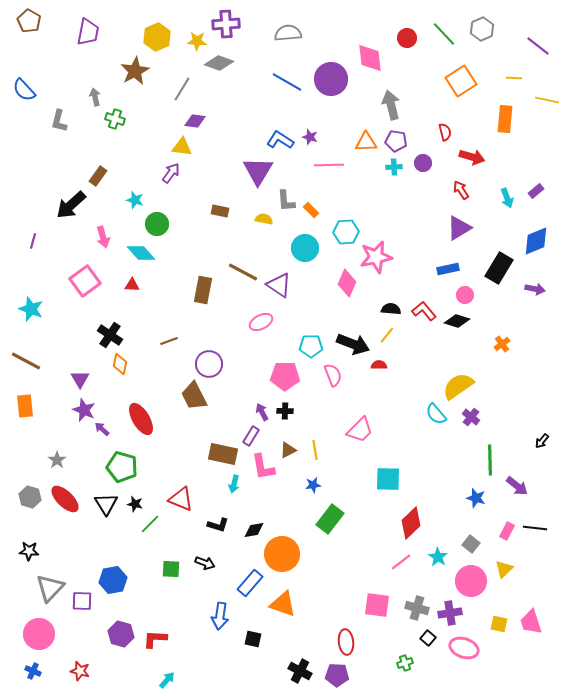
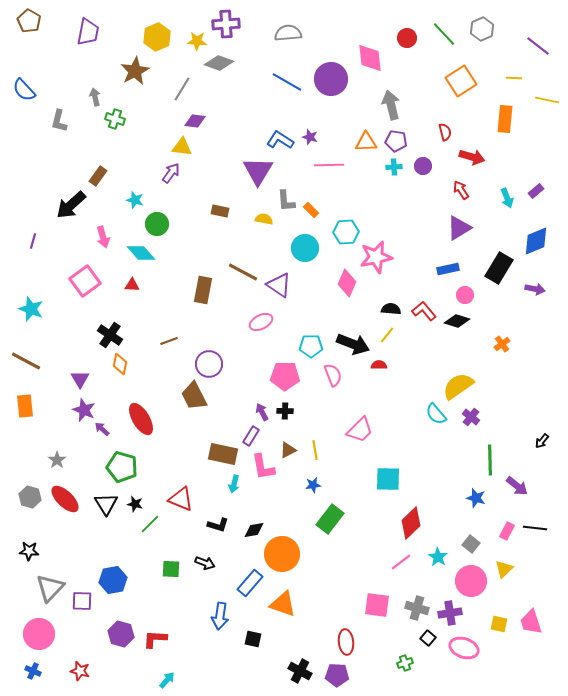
purple circle at (423, 163): moved 3 px down
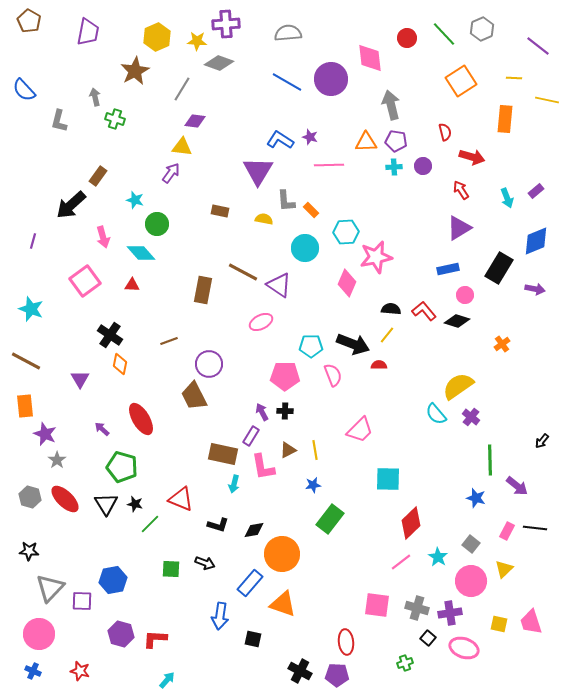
purple star at (84, 410): moved 39 px left, 24 px down
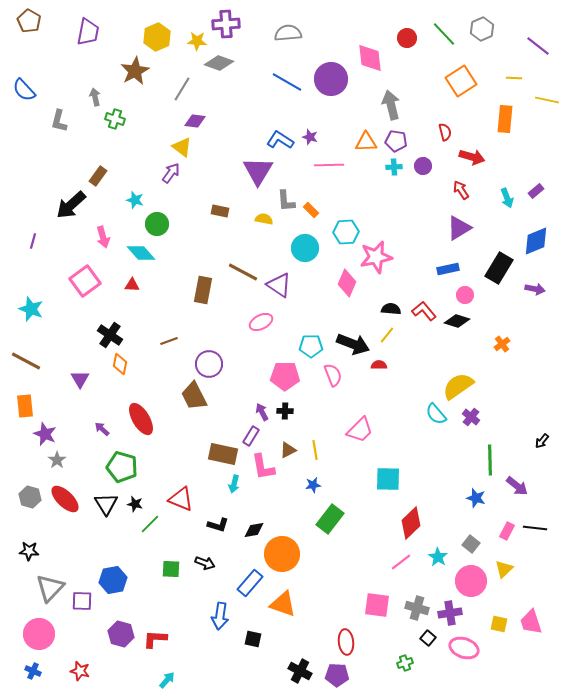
yellow triangle at (182, 147): rotated 30 degrees clockwise
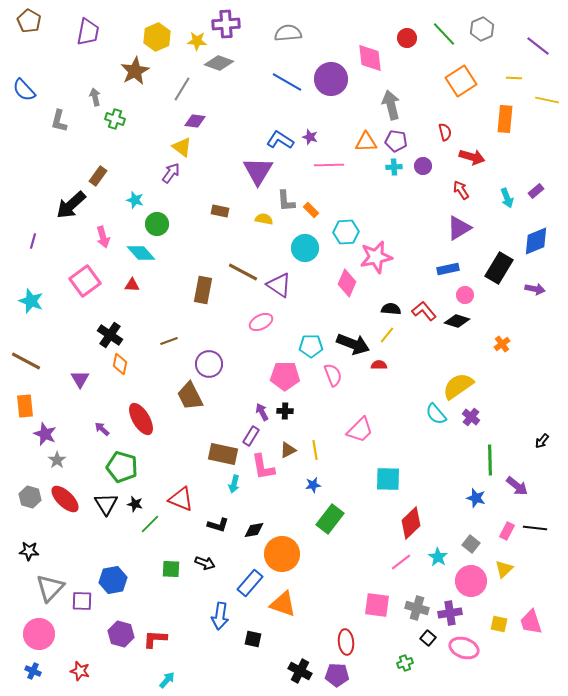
cyan star at (31, 309): moved 8 px up
brown trapezoid at (194, 396): moved 4 px left
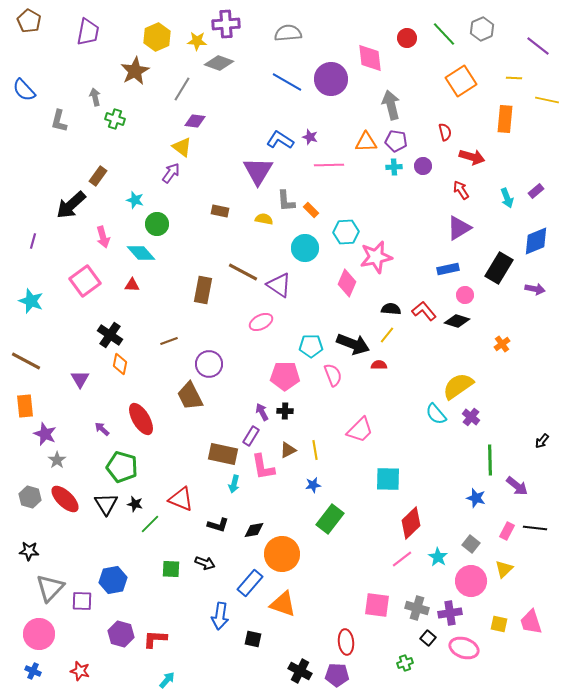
pink line at (401, 562): moved 1 px right, 3 px up
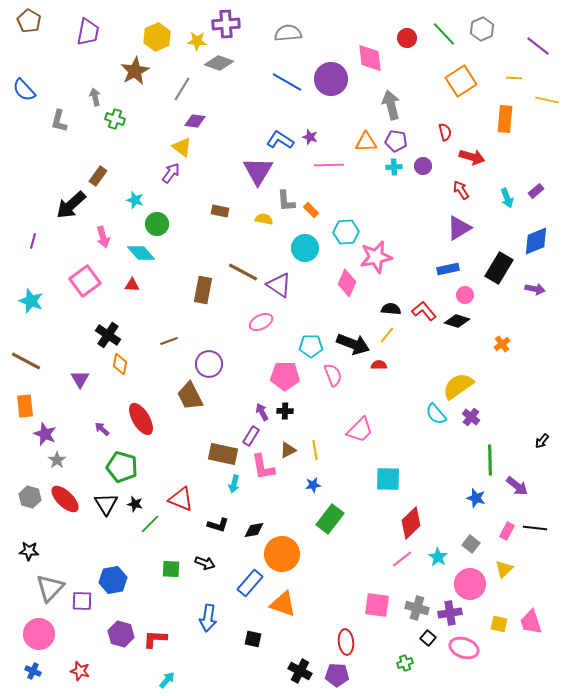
black cross at (110, 335): moved 2 px left
pink circle at (471, 581): moved 1 px left, 3 px down
blue arrow at (220, 616): moved 12 px left, 2 px down
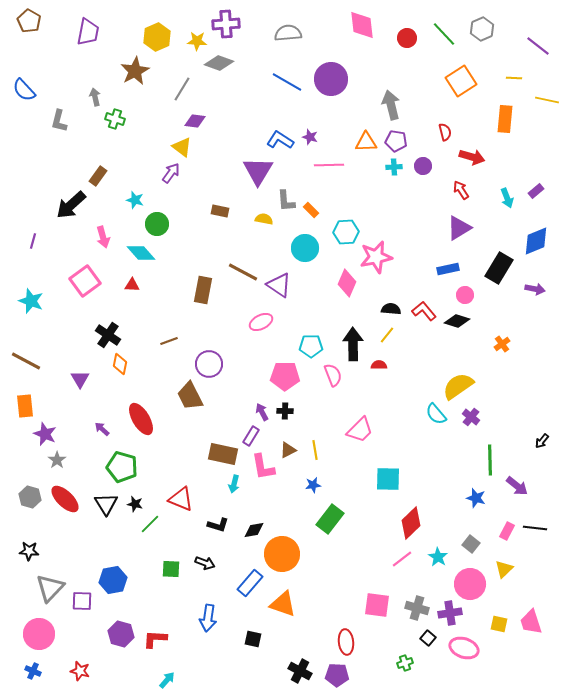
pink diamond at (370, 58): moved 8 px left, 33 px up
black arrow at (353, 344): rotated 112 degrees counterclockwise
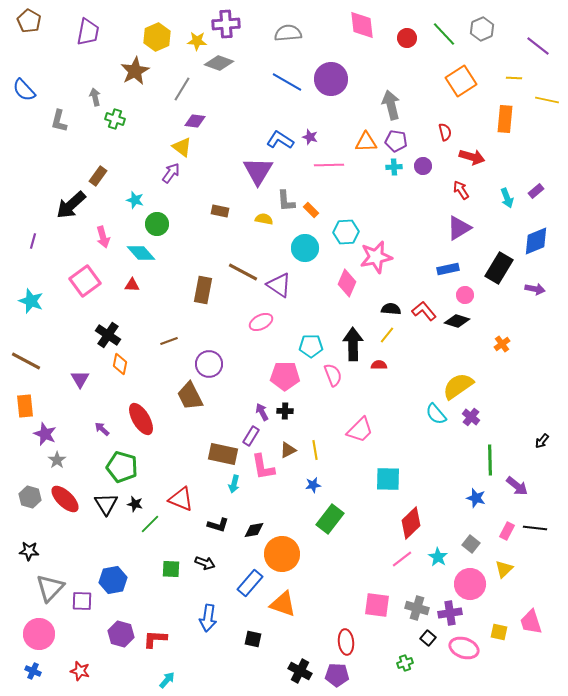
yellow square at (499, 624): moved 8 px down
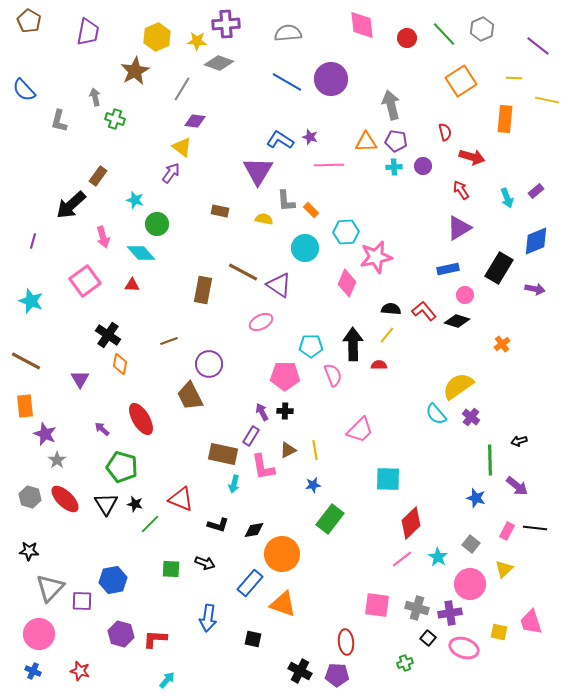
black arrow at (542, 441): moved 23 px left; rotated 35 degrees clockwise
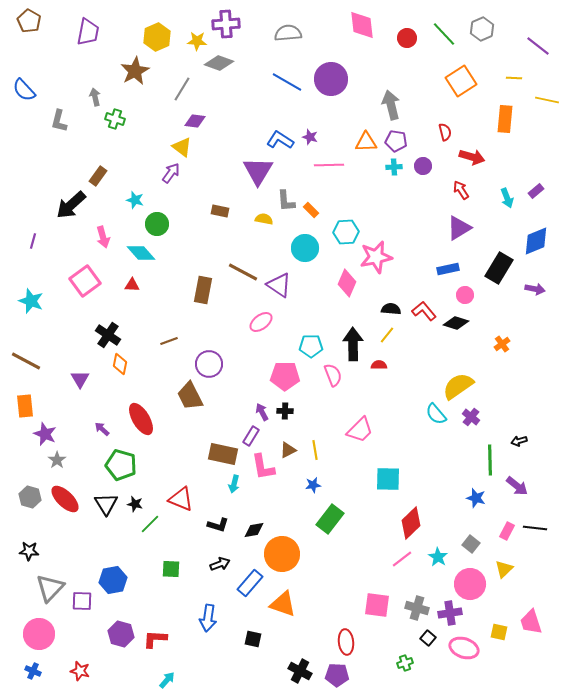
black diamond at (457, 321): moved 1 px left, 2 px down
pink ellipse at (261, 322): rotated 10 degrees counterclockwise
green pentagon at (122, 467): moved 1 px left, 2 px up
black arrow at (205, 563): moved 15 px right, 1 px down; rotated 42 degrees counterclockwise
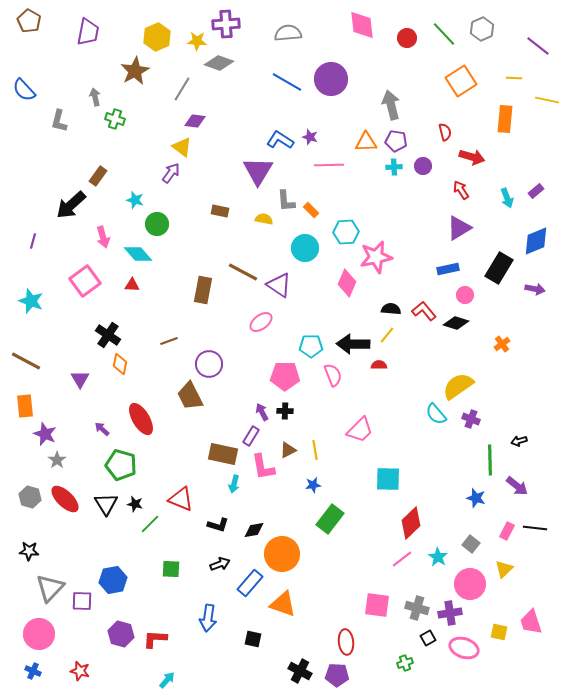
cyan diamond at (141, 253): moved 3 px left, 1 px down
black arrow at (353, 344): rotated 88 degrees counterclockwise
purple cross at (471, 417): moved 2 px down; rotated 18 degrees counterclockwise
black square at (428, 638): rotated 21 degrees clockwise
